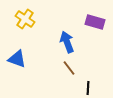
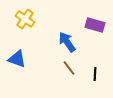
purple rectangle: moved 3 px down
blue arrow: rotated 15 degrees counterclockwise
black line: moved 7 px right, 14 px up
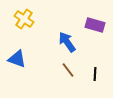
yellow cross: moved 1 px left
brown line: moved 1 px left, 2 px down
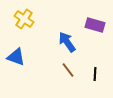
blue triangle: moved 1 px left, 2 px up
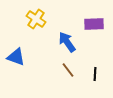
yellow cross: moved 12 px right
purple rectangle: moved 1 px left, 1 px up; rotated 18 degrees counterclockwise
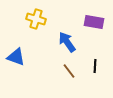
yellow cross: rotated 18 degrees counterclockwise
purple rectangle: moved 2 px up; rotated 12 degrees clockwise
brown line: moved 1 px right, 1 px down
black line: moved 8 px up
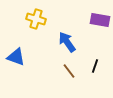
purple rectangle: moved 6 px right, 2 px up
black line: rotated 16 degrees clockwise
